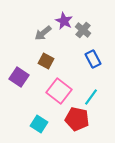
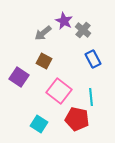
brown square: moved 2 px left
cyan line: rotated 42 degrees counterclockwise
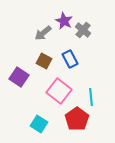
blue rectangle: moved 23 px left
red pentagon: rotated 25 degrees clockwise
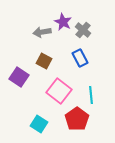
purple star: moved 1 px left, 1 px down
gray arrow: moved 1 px left, 1 px up; rotated 30 degrees clockwise
blue rectangle: moved 10 px right, 1 px up
cyan line: moved 2 px up
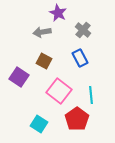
purple star: moved 5 px left, 9 px up
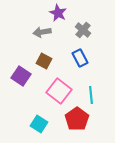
purple square: moved 2 px right, 1 px up
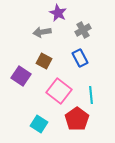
gray cross: rotated 21 degrees clockwise
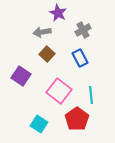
brown square: moved 3 px right, 7 px up; rotated 14 degrees clockwise
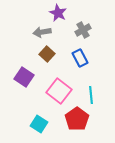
purple square: moved 3 px right, 1 px down
